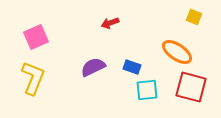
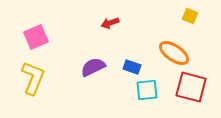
yellow square: moved 4 px left, 1 px up
orange ellipse: moved 3 px left, 1 px down
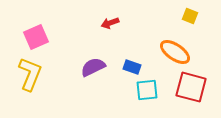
orange ellipse: moved 1 px right, 1 px up
yellow L-shape: moved 3 px left, 4 px up
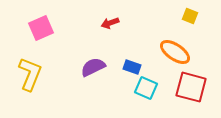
pink square: moved 5 px right, 9 px up
cyan square: moved 1 px left, 2 px up; rotated 30 degrees clockwise
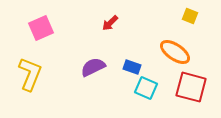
red arrow: rotated 24 degrees counterclockwise
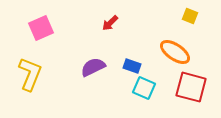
blue rectangle: moved 1 px up
cyan square: moved 2 px left
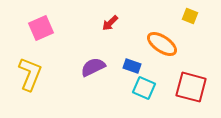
orange ellipse: moved 13 px left, 8 px up
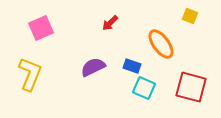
orange ellipse: moved 1 px left; rotated 20 degrees clockwise
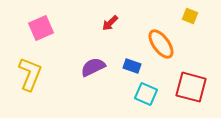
cyan square: moved 2 px right, 6 px down
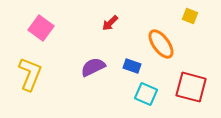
pink square: rotated 30 degrees counterclockwise
